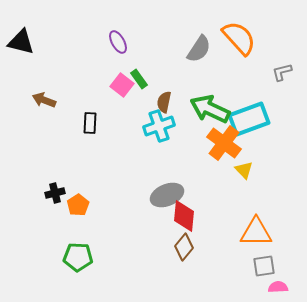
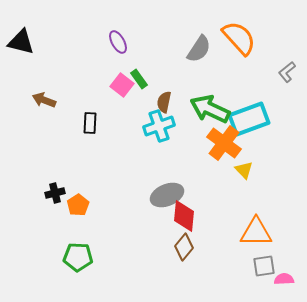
gray L-shape: moved 5 px right; rotated 25 degrees counterclockwise
pink semicircle: moved 6 px right, 8 px up
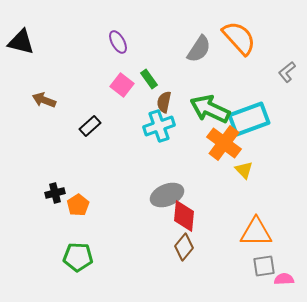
green rectangle: moved 10 px right
black rectangle: moved 3 px down; rotated 45 degrees clockwise
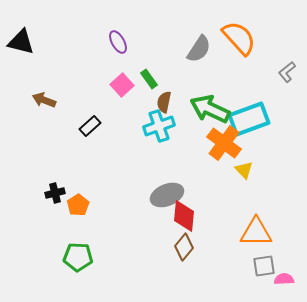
pink square: rotated 10 degrees clockwise
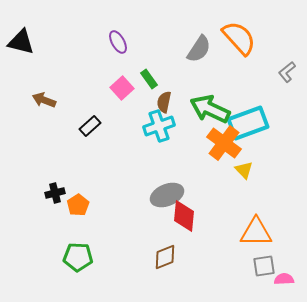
pink square: moved 3 px down
cyan rectangle: moved 1 px left, 4 px down
brown diamond: moved 19 px left, 10 px down; rotated 28 degrees clockwise
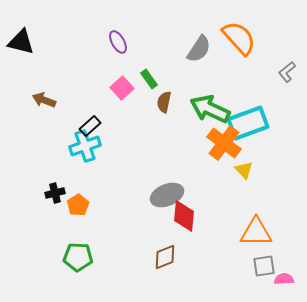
cyan cross: moved 74 px left, 20 px down
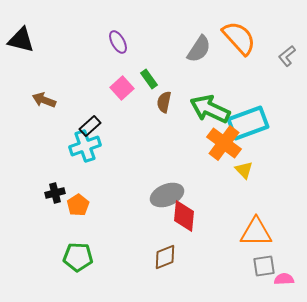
black triangle: moved 2 px up
gray L-shape: moved 16 px up
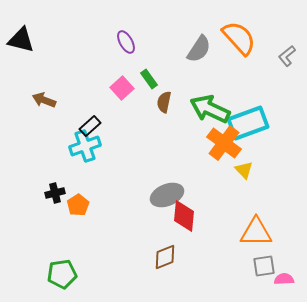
purple ellipse: moved 8 px right
green pentagon: moved 16 px left, 17 px down; rotated 12 degrees counterclockwise
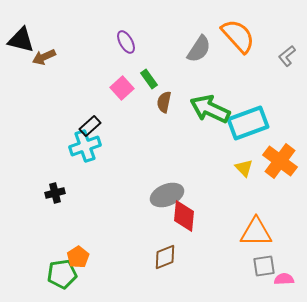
orange semicircle: moved 1 px left, 2 px up
brown arrow: moved 43 px up; rotated 45 degrees counterclockwise
orange cross: moved 56 px right, 18 px down
yellow triangle: moved 2 px up
orange pentagon: moved 52 px down
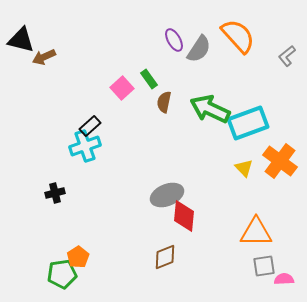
purple ellipse: moved 48 px right, 2 px up
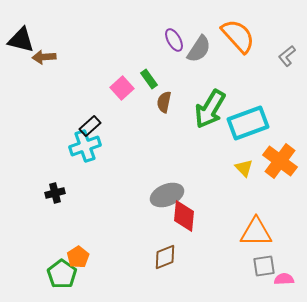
brown arrow: rotated 20 degrees clockwise
green arrow: rotated 84 degrees counterclockwise
green pentagon: rotated 28 degrees counterclockwise
